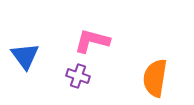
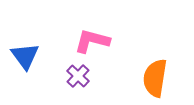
purple cross: rotated 25 degrees clockwise
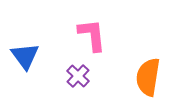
pink L-shape: moved 6 px up; rotated 69 degrees clockwise
orange semicircle: moved 7 px left, 1 px up
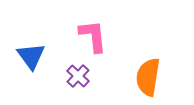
pink L-shape: moved 1 px right, 1 px down
blue triangle: moved 6 px right
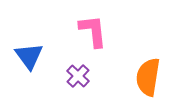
pink L-shape: moved 5 px up
blue triangle: moved 2 px left
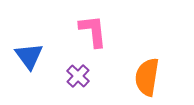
orange semicircle: moved 1 px left
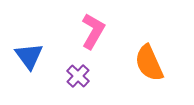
pink L-shape: rotated 36 degrees clockwise
orange semicircle: moved 2 px right, 14 px up; rotated 33 degrees counterclockwise
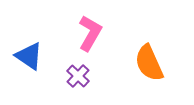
pink L-shape: moved 3 px left, 2 px down
blue triangle: rotated 20 degrees counterclockwise
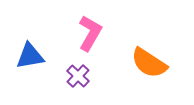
blue triangle: moved 1 px right; rotated 44 degrees counterclockwise
orange semicircle: rotated 33 degrees counterclockwise
